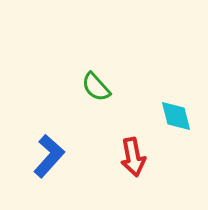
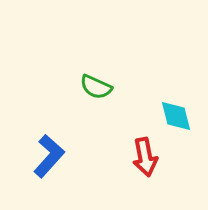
green semicircle: rotated 24 degrees counterclockwise
red arrow: moved 12 px right
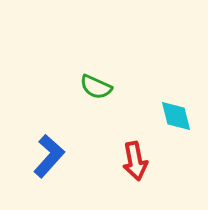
red arrow: moved 10 px left, 4 px down
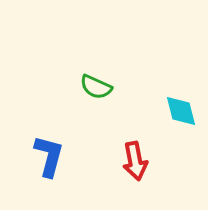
cyan diamond: moved 5 px right, 5 px up
blue L-shape: rotated 27 degrees counterclockwise
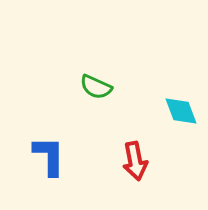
cyan diamond: rotated 6 degrees counterclockwise
blue L-shape: rotated 15 degrees counterclockwise
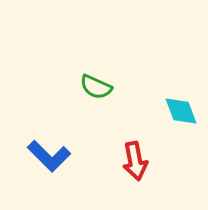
blue L-shape: rotated 135 degrees clockwise
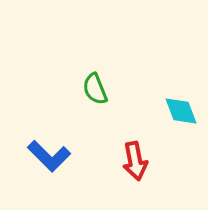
green semicircle: moved 1 px left, 2 px down; rotated 44 degrees clockwise
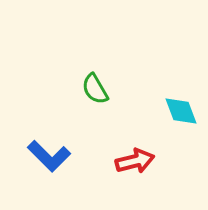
green semicircle: rotated 8 degrees counterclockwise
red arrow: rotated 93 degrees counterclockwise
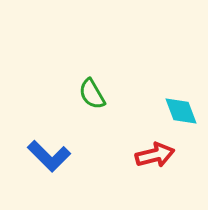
green semicircle: moved 3 px left, 5 px down
red arrow: moved 20 px right, 6 px up
